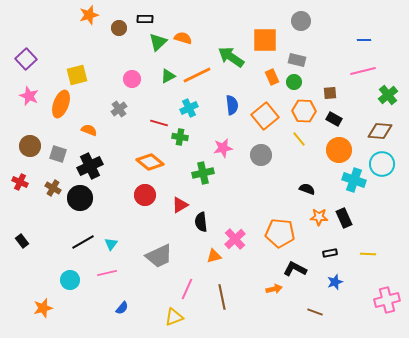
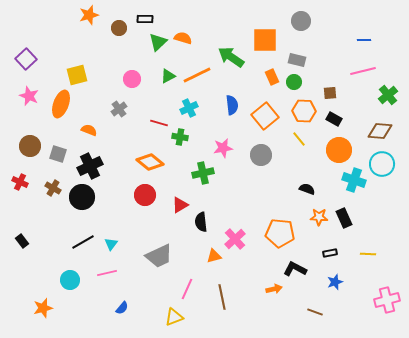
black circle at (80, 198): moved 2 px right, 1 px up
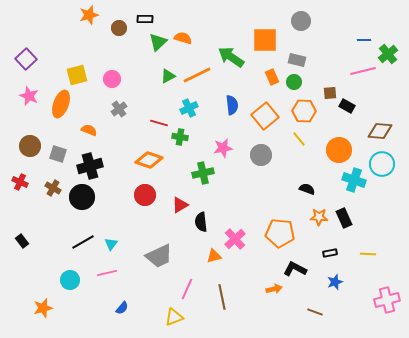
pink circle at (132, 79): moved 20 px left
green cross at (388, 95): moved 41 px up
black rectangle at (334, 119): moved 13 px right, 13 px up
orange diamond at (150, 162): moved 1 px left, 2 px up; rotated 20 degrees counterclockwise
black cross at (90, 166): rotated 10 degrees clockwise
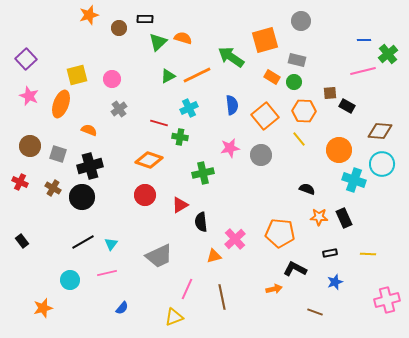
orange square at (265, 40): rotated 16 degrees counterclockwise
orange rectangle at (272, 77): rotated 35 degrees counterclockwise
pink star at (223, 148): moved 7 px right
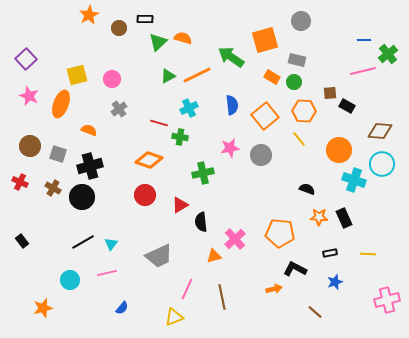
orange star at (89, 15): rotated 12 degrees counterclockwise
brown line at (315, 312): rotated 21 degrees clockwise
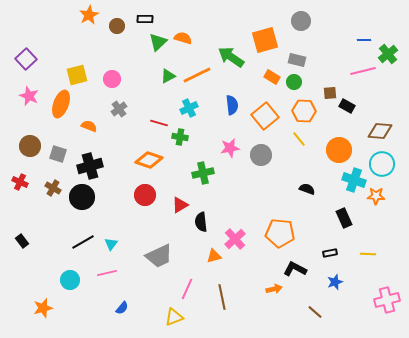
brown circle at (119, 28): moved 2 px left, 2 px up
orange semicircle at (89, 130): moved 4 px up
orange star at (319, 217): moved 57 px right, 21 px up
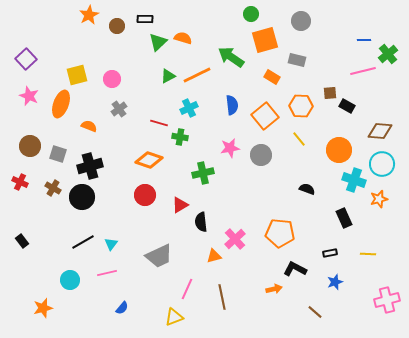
green circle at (294, 82): moved 43 px left, 68 px up
orange hexagon at (304, 111): moved 3 px left, 5 px up
orange star at (376, 196): moved 3 px right, 3 px down; rotated 18 degrees counterclockwise
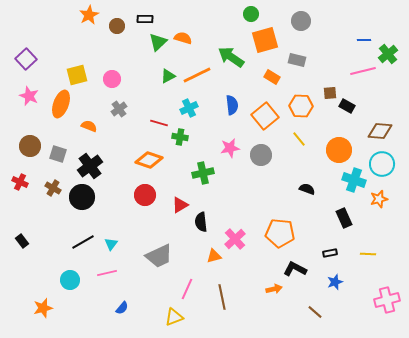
black cross at (90, 166): rotated 20 degrees counterclockwise
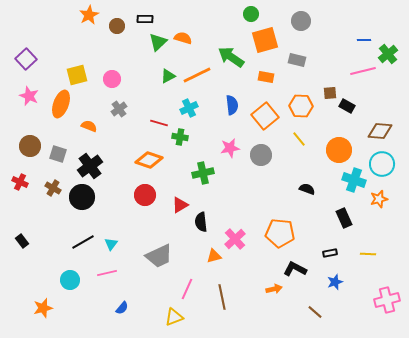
orange rectangle at (272, 77): moved 6 px left; rotated 21 degrees counterclockwise
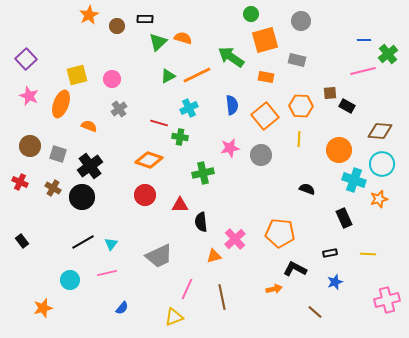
yellow line at (299, 139): rotated 42 degrees clockwise
red triangle at (180, 205): rotated 30 degrees clockwise
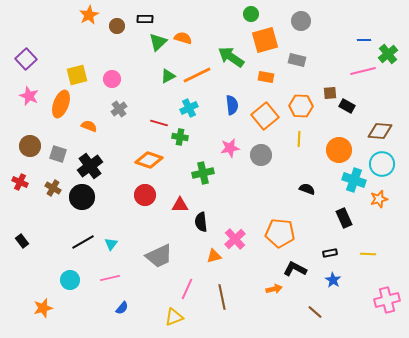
pink line at (107, 273): moved 3 px right, 5 px down
blue star at (335, 282): moved 2 px left, 2 px up; rotated 21 degrees counterclockwise
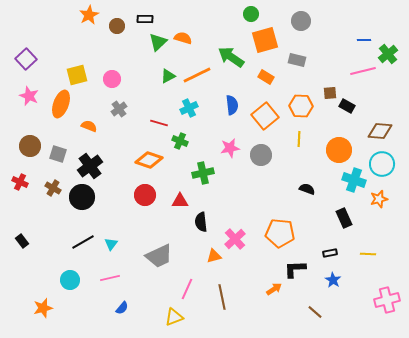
orange rectangle at (266, 77): rotated 21 degrees clockwise
green cross at (180, 137): moved 4 px down; rotated 14 degrees clockwise
red triangle at (180, 205): moved 4 px up
black L-shape at (295, 269): rotated 30 degrees counterclockwise
orange arrow at (274, 289): rotated 21 degrees counterclockwise
